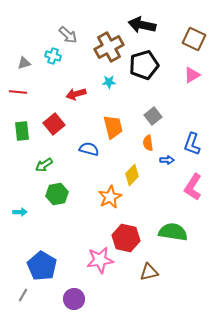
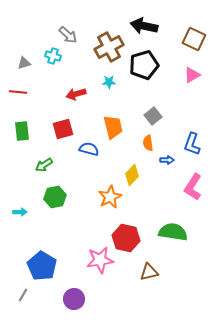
black arrow: moved 2 px right, 1 px down
red square: moved 9 px right, 5 px down; rotated 25 degrees clockwise
green hexagon: moved 2 px left, 3 px down
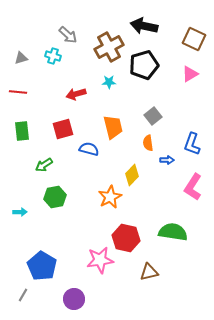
gray triangle: moved 3 px left, 5 px up
pink triangle: moved 2 px left, 1 px up
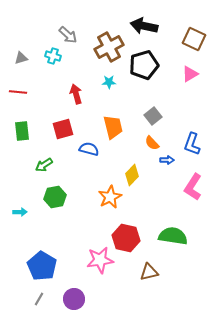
red arrow: rotated 90 degrees clockwise
orange semicircle: moved 4 px right; rotated 35 degrees counterclockwise
green semicircle: moved 4 px down
gray line: moved 16 px right, 4 px down
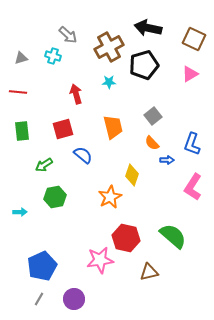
black arrow: moved 4 px right, 2 px down
blue semicircle: moved 6 px left, 6 px down; rotated 24 degrees clockwise
yellow diamond: rotated 25 degrees counterclockwise
green semicircle: rotated 32 degrees clockwise
blue pentagon: rotated 16 degrees clockwise
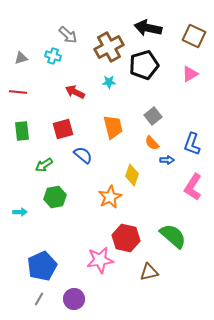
brown square: moved 3 px up
red arrow: moved 1 px left, 2 px up; rotated 48 degrees counterclockwise
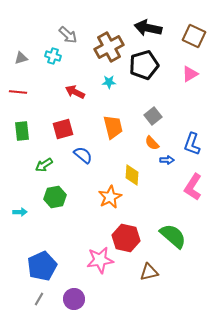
yellow diamond: rotated 15 degrees counterclockwise
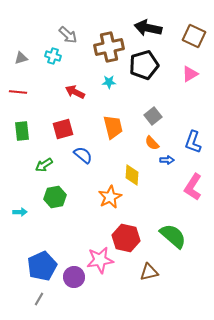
brown cross: rotated 16 degrees clockwise
blue L-shape: moved 1 px right, 2 px up
purple circle: moved 22 px up
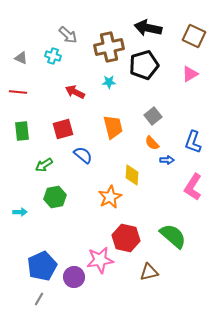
gray triangle: rotated 40 degrees clockwise
